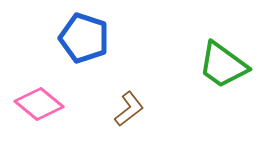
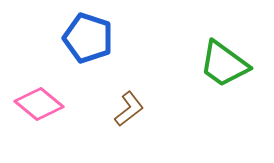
blue pentagon: moved 4 px right
green trapezoid: moved 1 px right, 1 px up
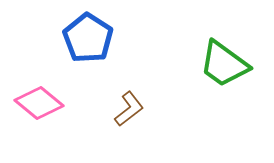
blue pentagon: rotated 15 degrees clockwise
pink diamond: moved 1 px up
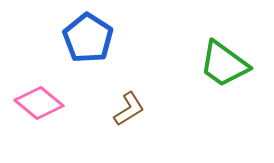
brown L-shape: rotated 6 degrees clockwise
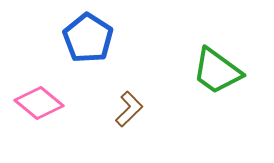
green trapezoid: moved 7 px left, 7 px down
brown L-shape: rotated 12 degrees counterclockwise
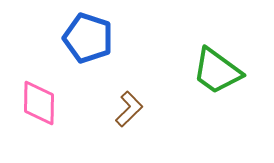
blue pentagon: rotated 15 degrees counterclockwise
pink diamond: rotated 51 degrees clockwise
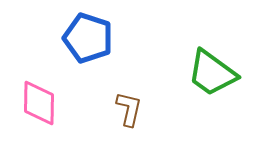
green trapezoid: moved 5 px left, 2 px down
brown L-shape: rotated 33 degrees counterclockwise
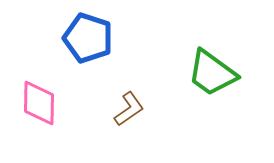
brown L-shape: rotated 42 degrees clockwise
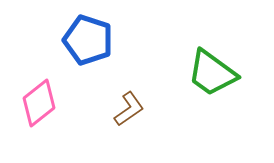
blue pentagon: moved 2 px down
pink diamond: rotated 51 degrees clockwise
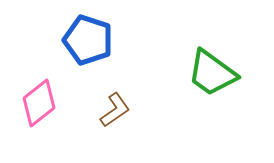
brown L-shape: moved 14 px left, 1 px down
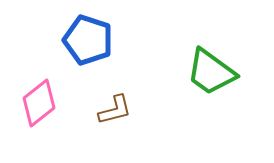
green trapezoid: moved 1 px left, 1 px up
brown L-shape: rotated 21 degrees clockwise
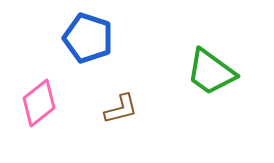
blue pentagon: moved 2 px up
brown L-shape: moved 6 px right, 1 px up
